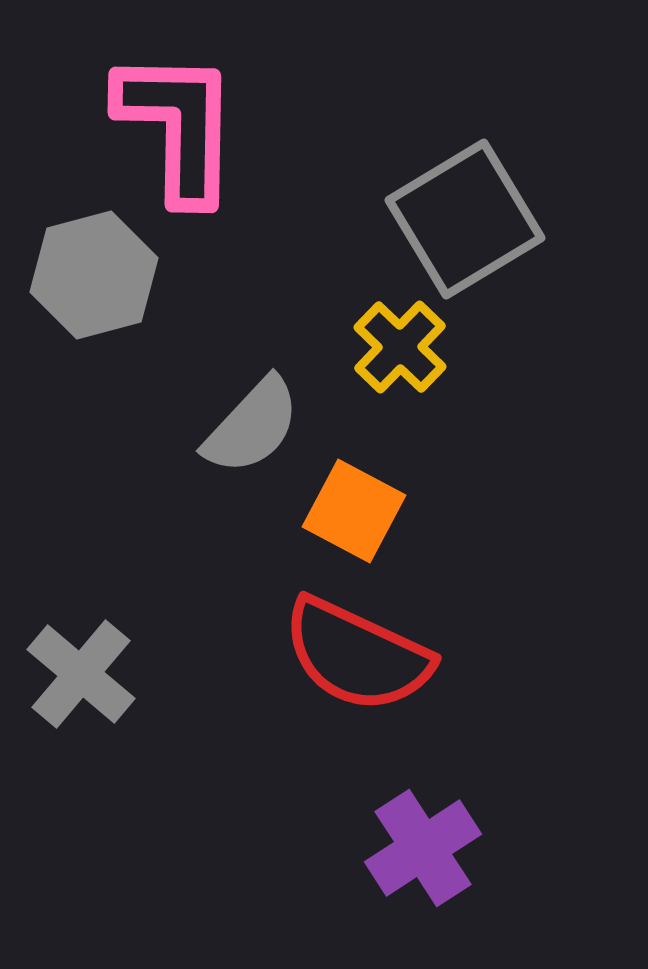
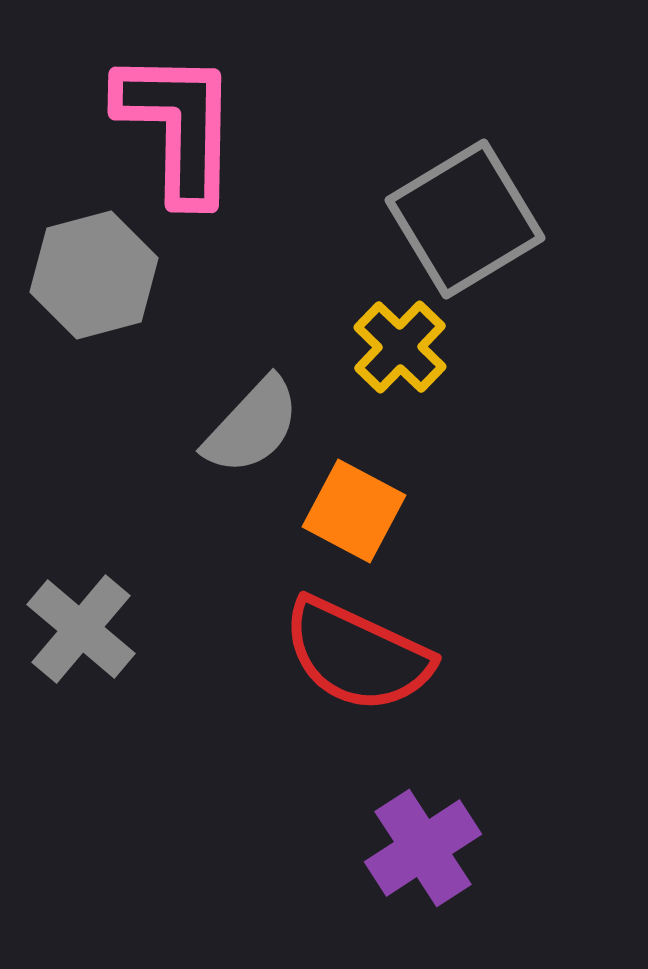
gray cross: moved 45 px up
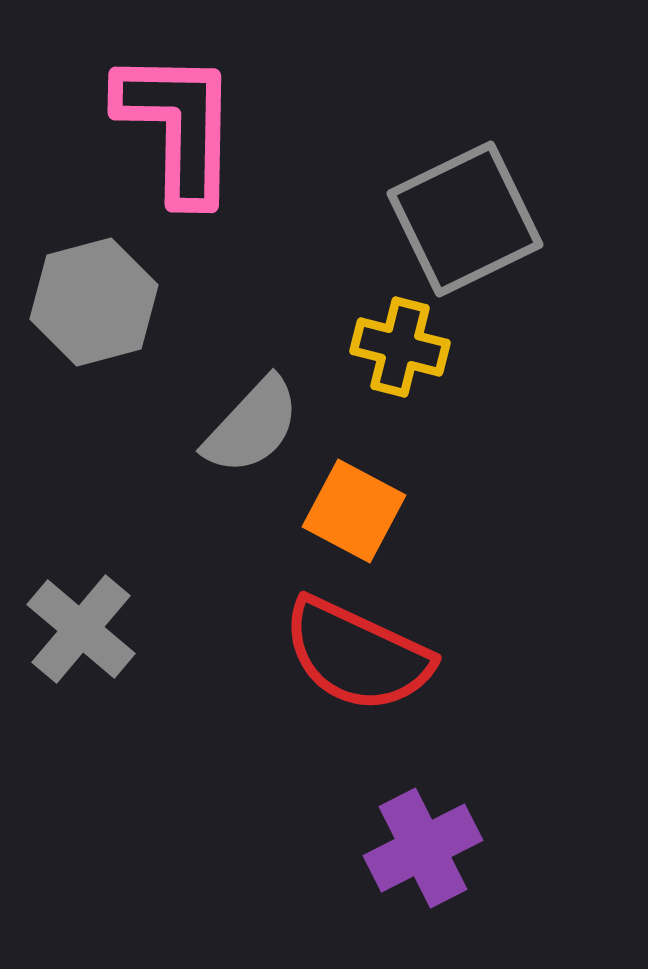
gray square: rotated 5 degrees clockwise
gray hexagon: moved 27 px down
yellow cross: rotated 30 degrees counterclockwise
purple cross: rotated 6 degrees clockwise
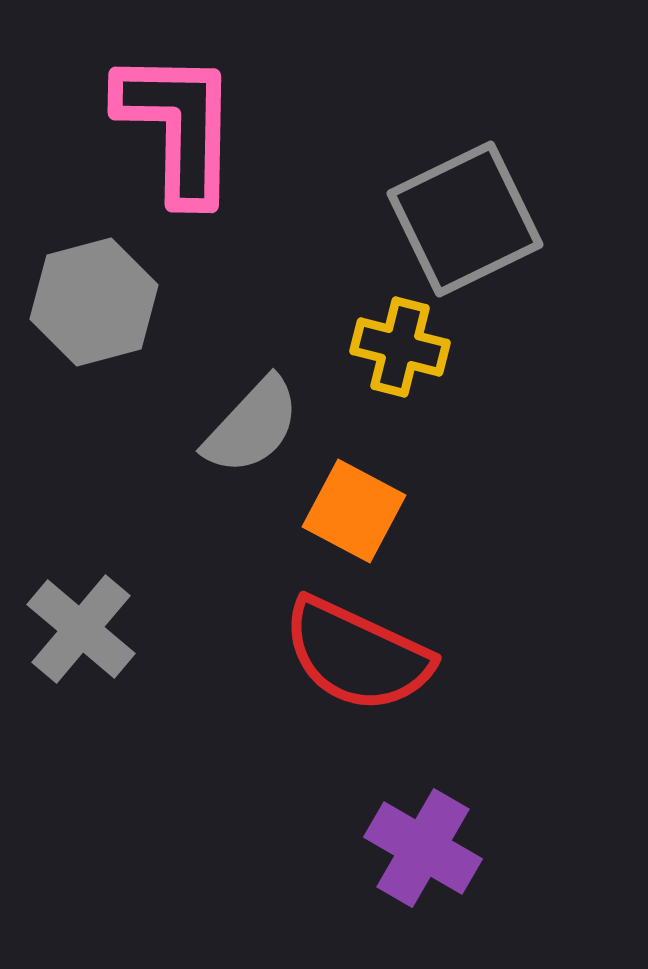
purple cross: rotated 33 degrees counterclockwise
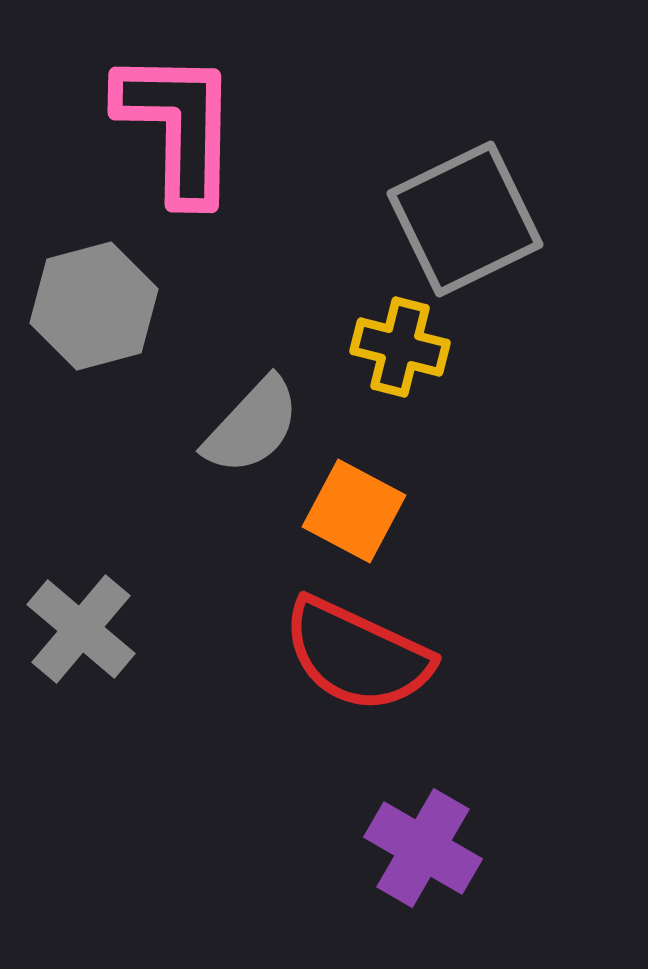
gray hexagon: moved 4 px down
